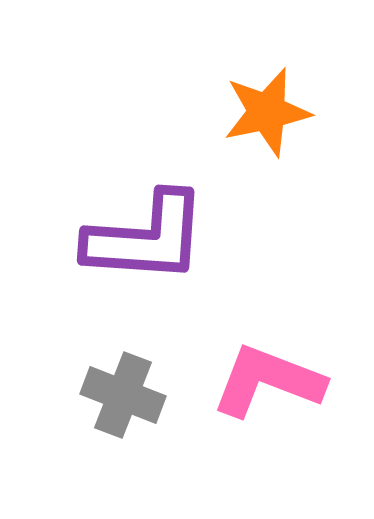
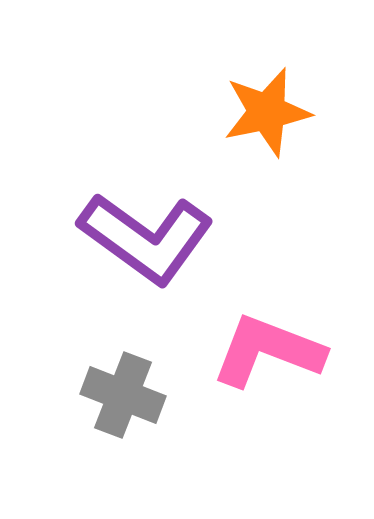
purple L-shape: rotated 32 degrees clockwise
pink L-shape: moved 30 px up
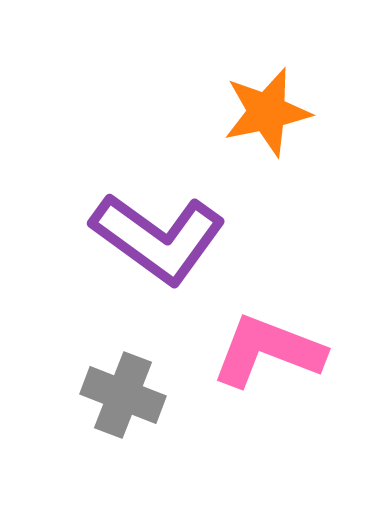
purple L-shape: moved 12 px right
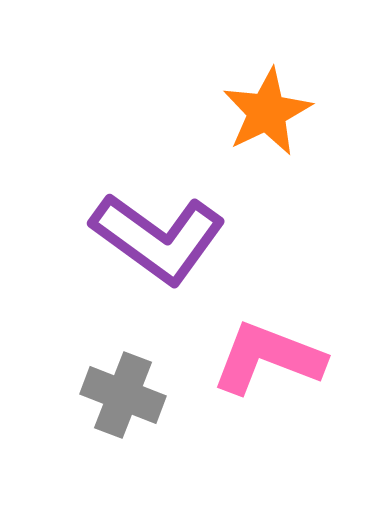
orange star: rotated 14 degrees counterclockwise
pink L-shape: moved 7 px down
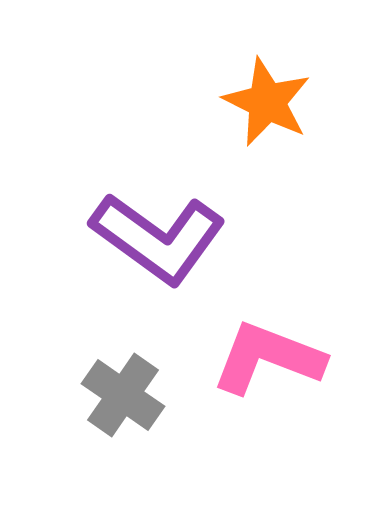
orange star: moved 10 px up; rotated 20 degrees counterclockwise
gray cross: rotated 14 degrees clockwise
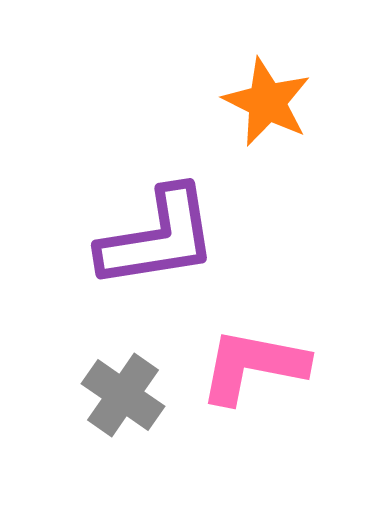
purple L-shape: rotated 45 degrees counterclockwise
pink L-shape: moved 15 px left, 8 px down; rotated 10 degrees counterclockwise
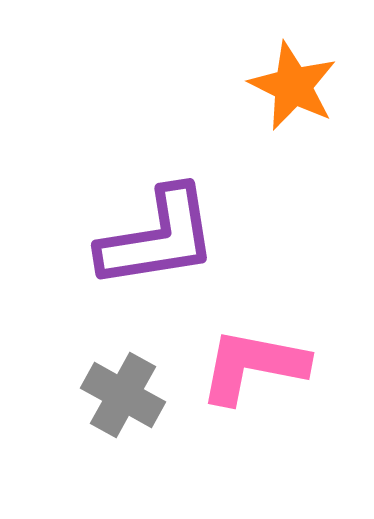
orange star: moved 26 px right, 16 px up
gray cross: rotated 6 degrees counterclockwise
